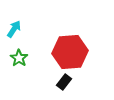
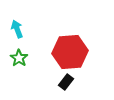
cyan arrow: moved 3 px right; rotated 54 degrees counterclockwise
black rectangle: moved 2 px right
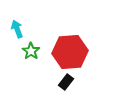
green star: moved 12 px right, 7 px up
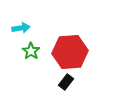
cyan arrow: moved 4 px right, 1 px up; rotated 102 degrees clockwise
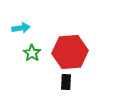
green star: moved 1 px right, 2 px down
black rectangle: rotated 35 degrees counterclockwise
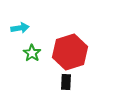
cyan arrow: moved 1 px left
red hexagon: rotated 12 degrees counterclockwise
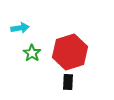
black rectangle: moved 2 px right
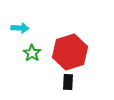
cyan arrow: rotated 12 degrees clockwise
